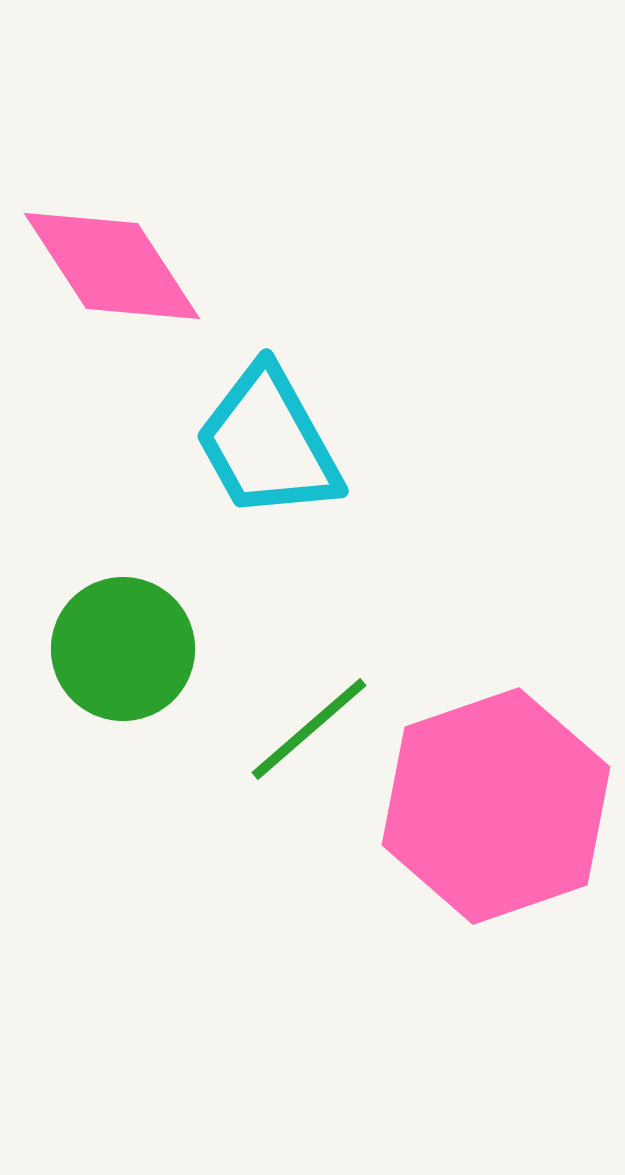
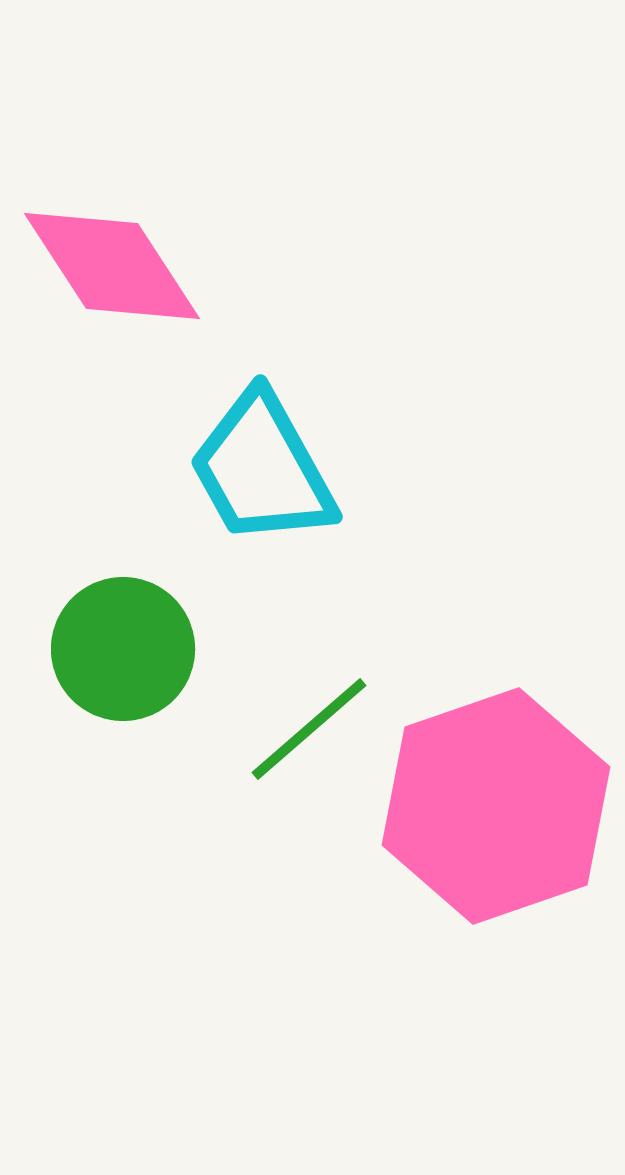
cyan trapezoid: moved 6 px left, 26 px down
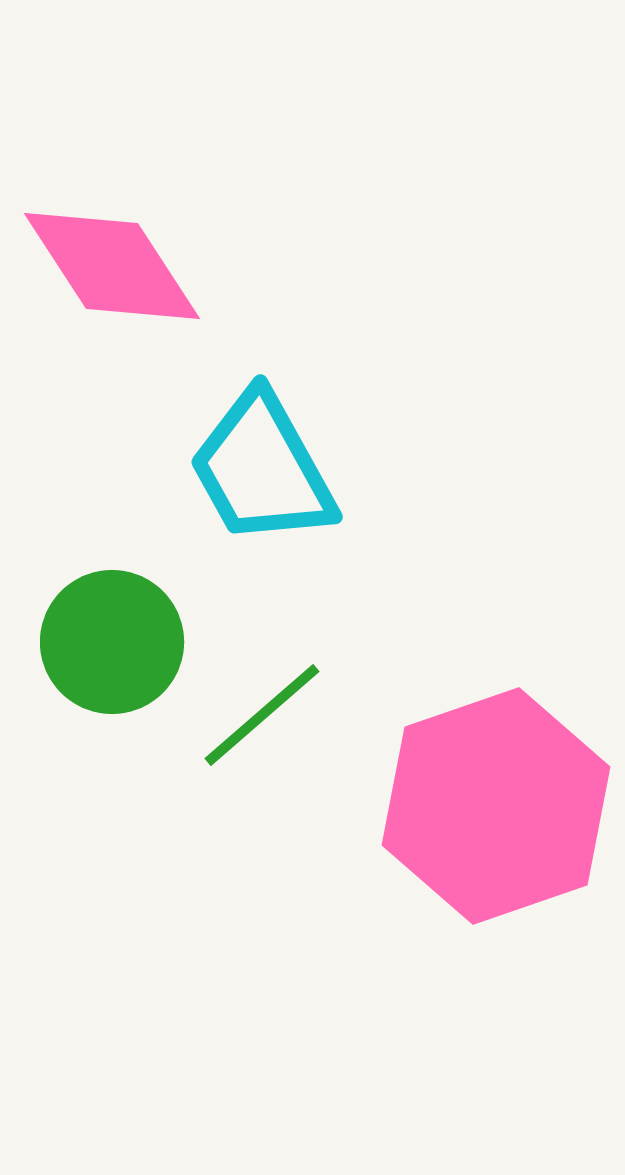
green circle: moved 11 px left, 7 px up
green line: moved 47 px left, 14 px up
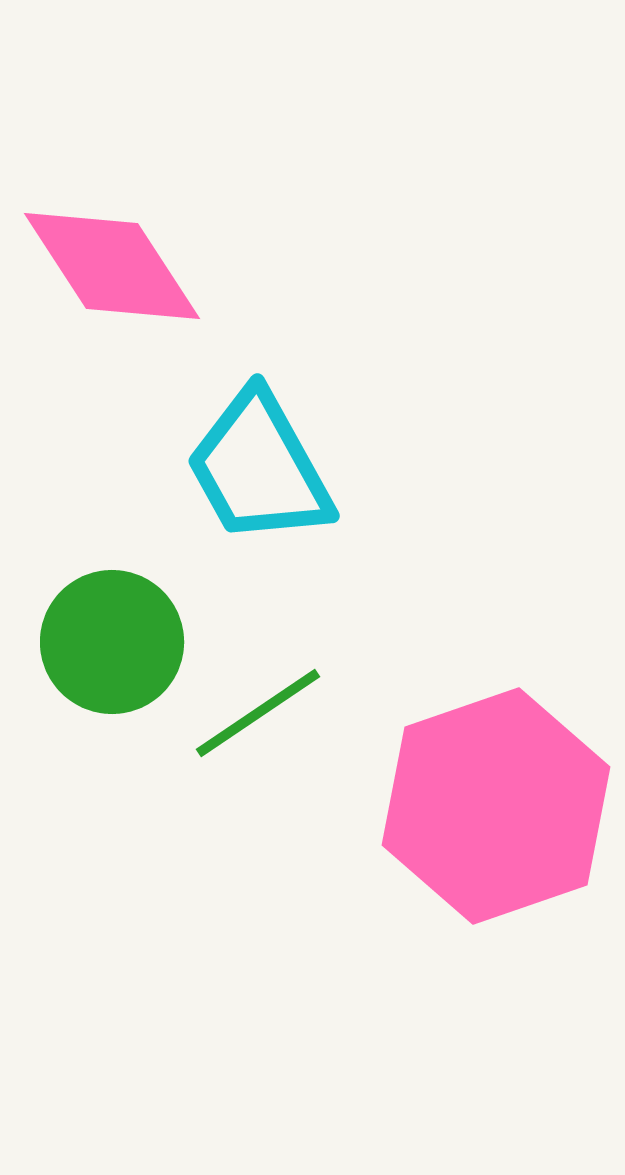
cyan trapezoid: moved 3 px left, 1 px up
green line: moved 4 px left, 2 px up; rotated 7 degrees clockwise
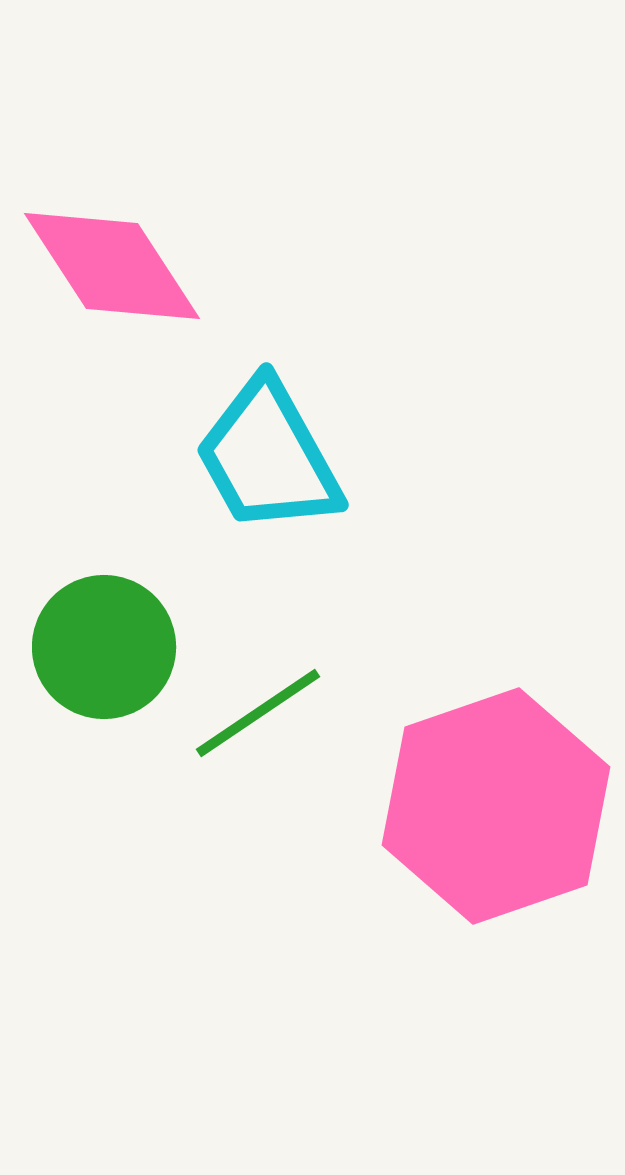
cyan trapezoid: moved 9 px right, 11 px up
green circle: moved 8 px left, 5 px down
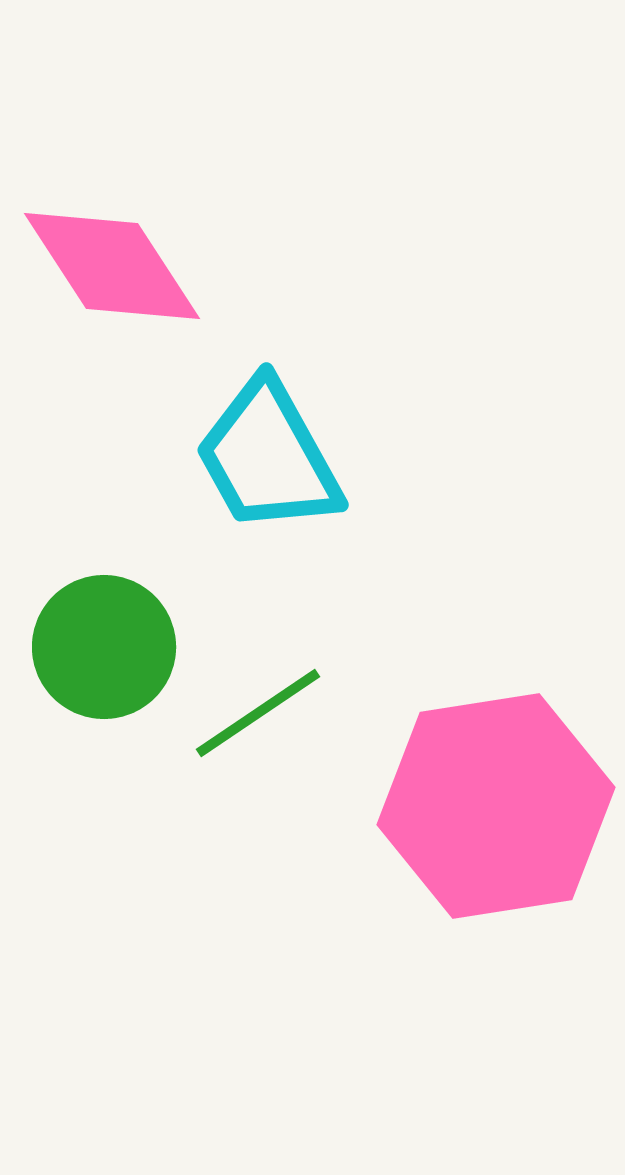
pink hexagon: rotated 10 degrees clockwise
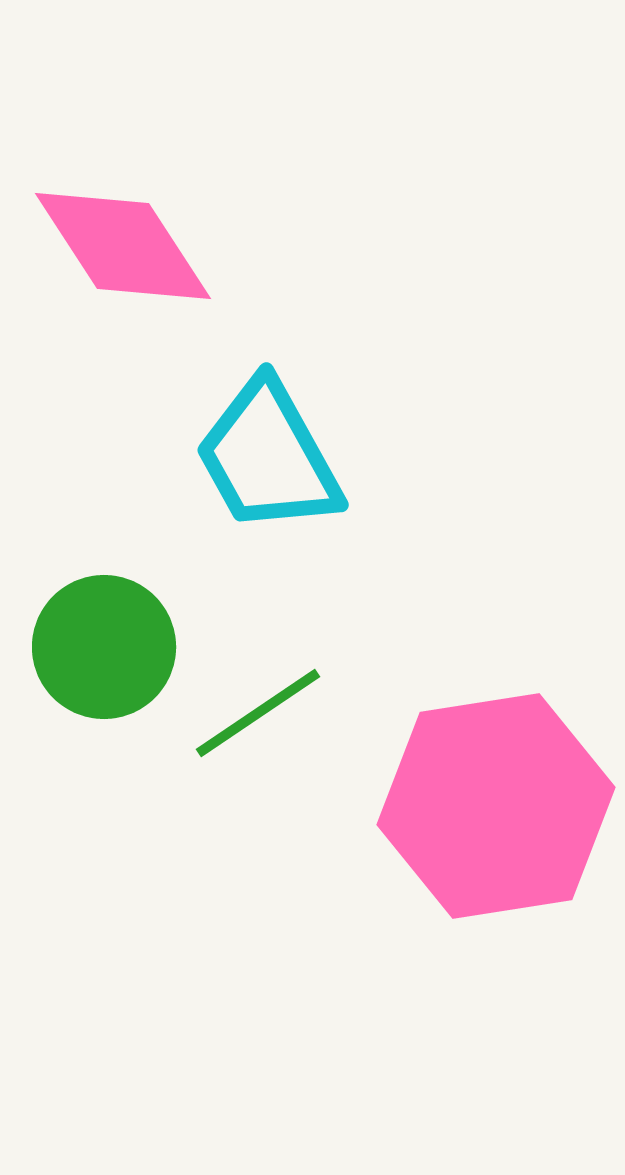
pink diamond: moved 11 px right, 20 px up
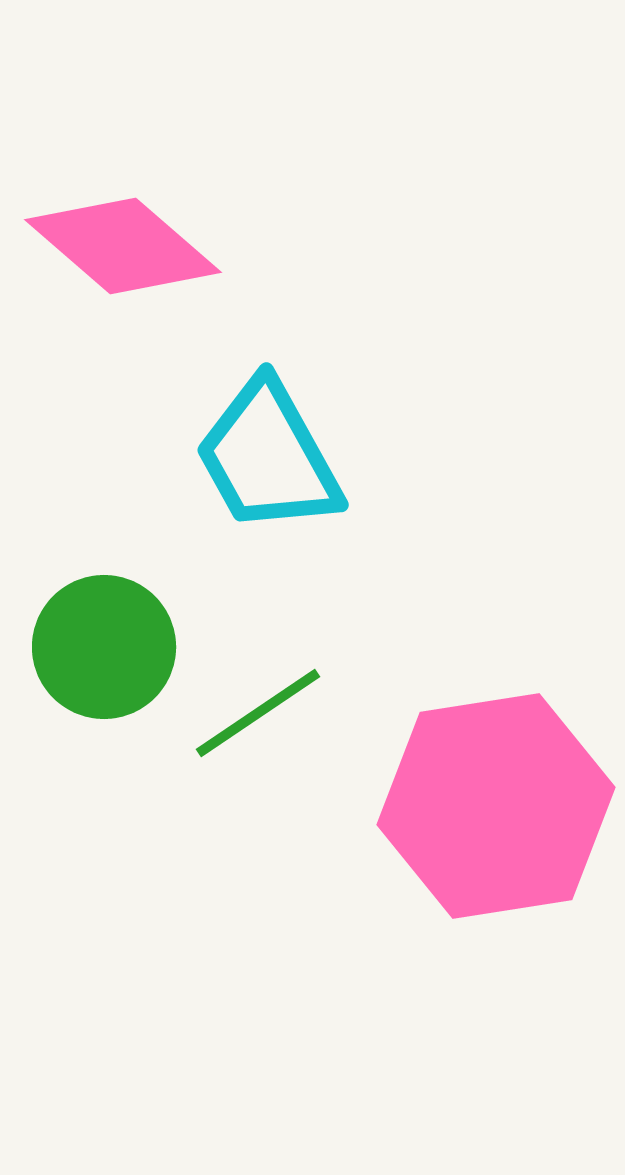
pink diamond: rotated 16 degrees counterclockwise
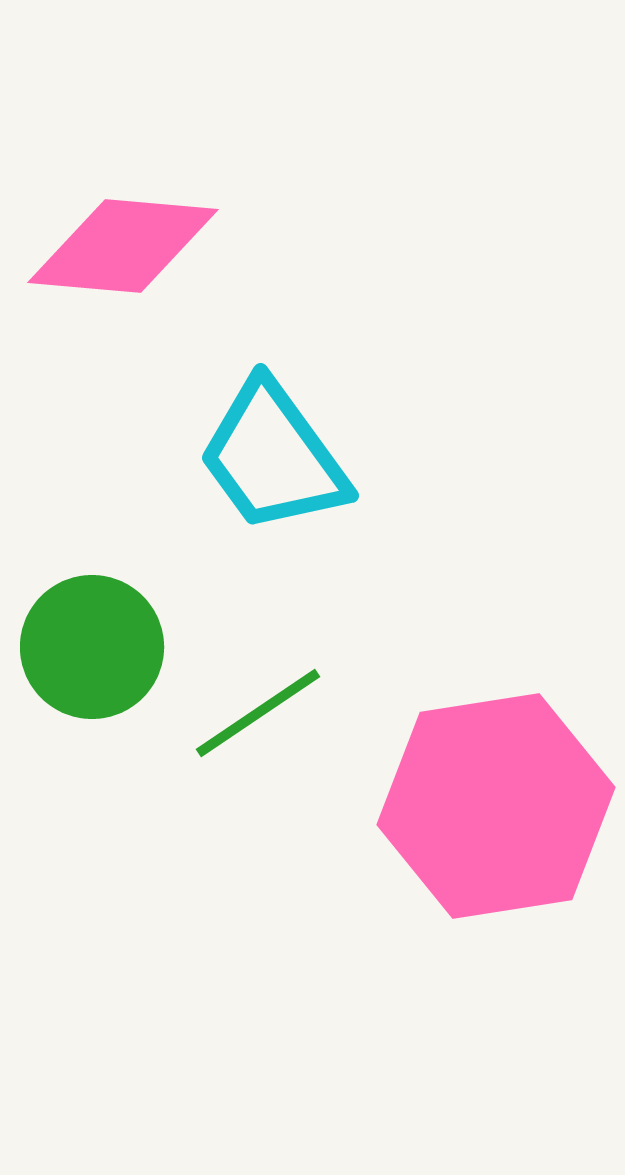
pink diamond: rotated 36 degrees counterclockwise
cyan trapezoid: moved 5 px right; rotated 7 degrees counterclockwise
green circle: moved 12 px left
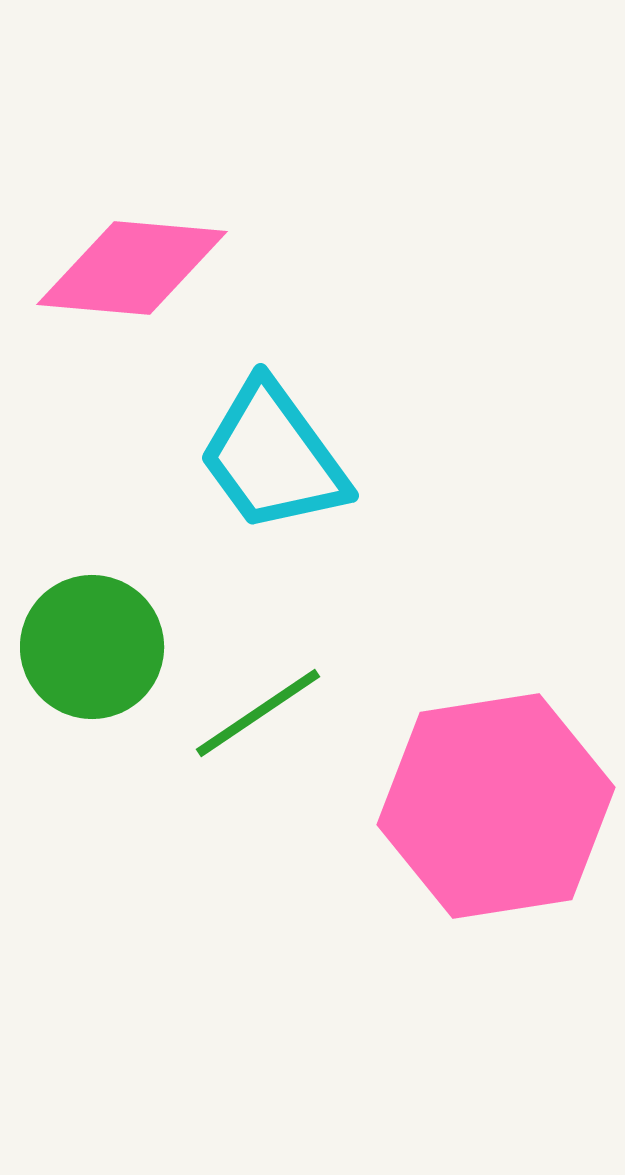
pink diamond: moved 9 px right, 22 px down
